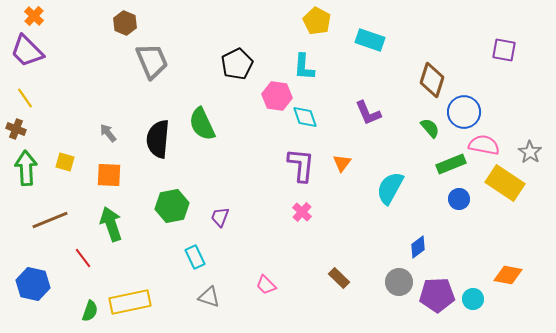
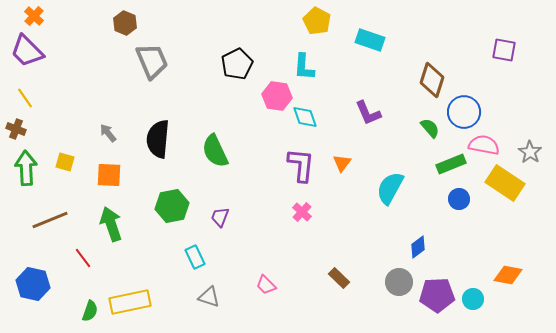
green semicircle at (202, 124): moved 13 px right, 27 px down
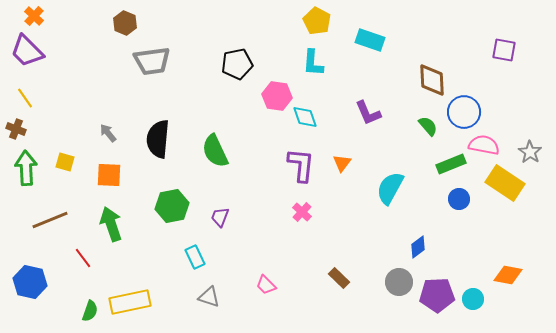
gray trapezoid at (152, 61): rotated 105 degrees clockwise
black pentagon at (237, 64): rotated 16 degrees clockwise
cyan L-shape at (304, 67): moved 9 px right, 4 px up
brown diamond at (432, 80): rotated 20 degrees counterclockwise
green semicircle at (430, 128): moved 2 px left, 2 px up
blue hexagon at (33, 284): moved 3 px left, 2 px up
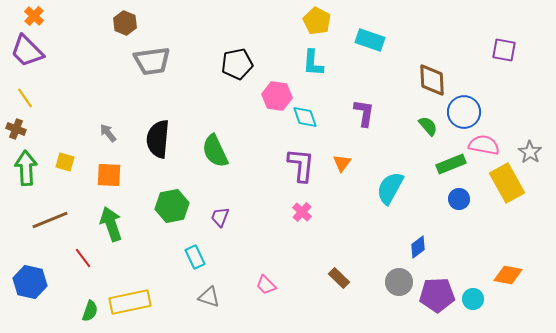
purple L-shape at (368, 113): moved 4 px left; rotated 148 degrees counterclockwise
yellow rectangle at (505, 183): moved 2 px right; rotated 27 degrees clockwise
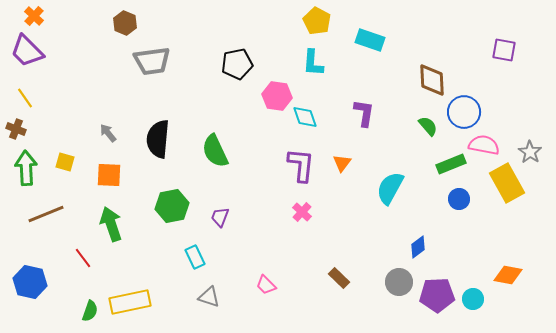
brown line at (50, 220): moved 4 px left, 6 px up
